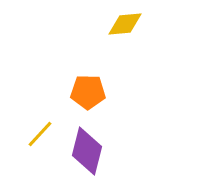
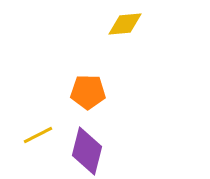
yellow line: moved 2 px left, 1 px down; rotated 20 degrees clockwise
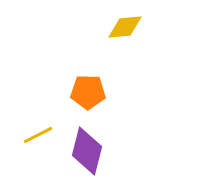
yellow diamond: moved 3 px down
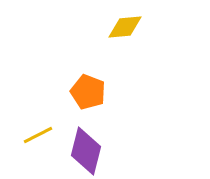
orange pentagon: rotated 20 degrees clockwise
purple diamond: moved 1 px left
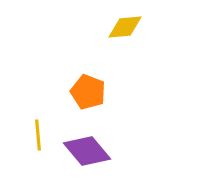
yellow line: rotated 68 degrees counterclockwise
purple diamond: moved 1 px right; rotated 54 degrees counterclockwise
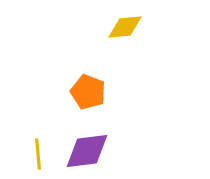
yellow line: moved 19 px down
purple diamond: rotated 57 degrees counterclockwise
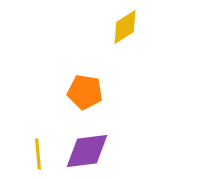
yellow diamond: rotated 27 degrees counterclockwise
orange pentagon: moved 3 px left; rotated 12 degrees counterclockwise
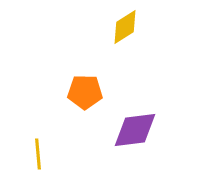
orange pentagon: rotated 8 degrees counterclockwise
purple diamond: moved 48 px right, 21 px up
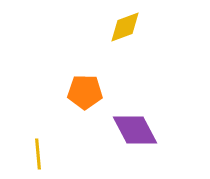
yellow diamond: rotated 12 degrees clockwise
purple diamond: rotated 69 degrees clockwise
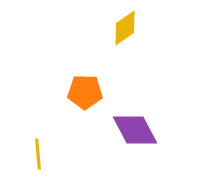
yellow diamond: moved 1 px down; rotated 15 degrees counterclockwise
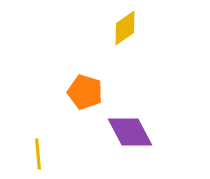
orange pentagon: rotated 16 degrees clockwise
purple diamond: moved 5 px left, 2 px down
